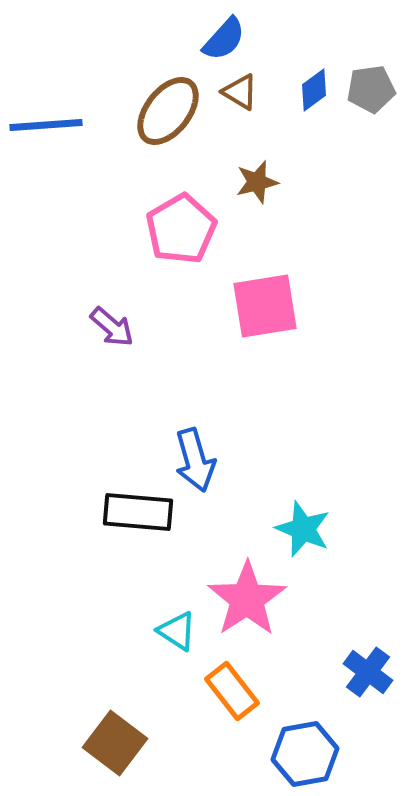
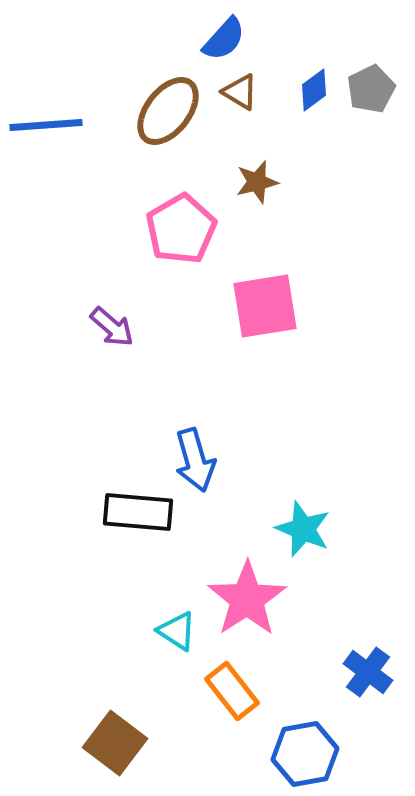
gray pentagon: rotated 18 degrees counterclockwise
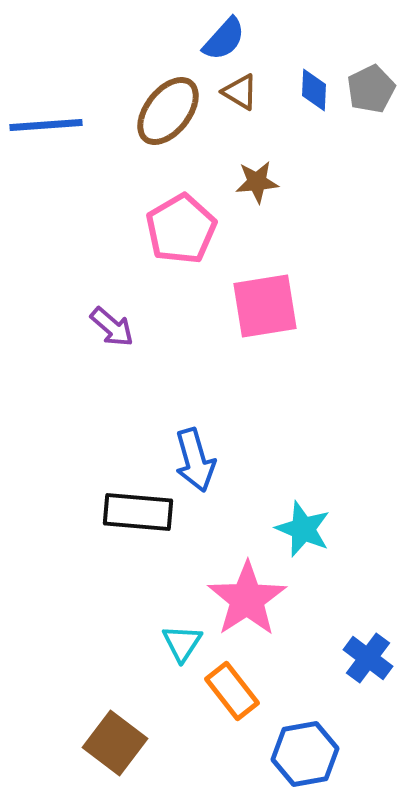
blue diamond: rotated 51 degrees counterclockwise
brown star: rotated 9 degrees clockwise
cyan triangle: moved 5 px right, 12 px down; rotated 30 degrees clockwise
blue cross: moved 14 px up
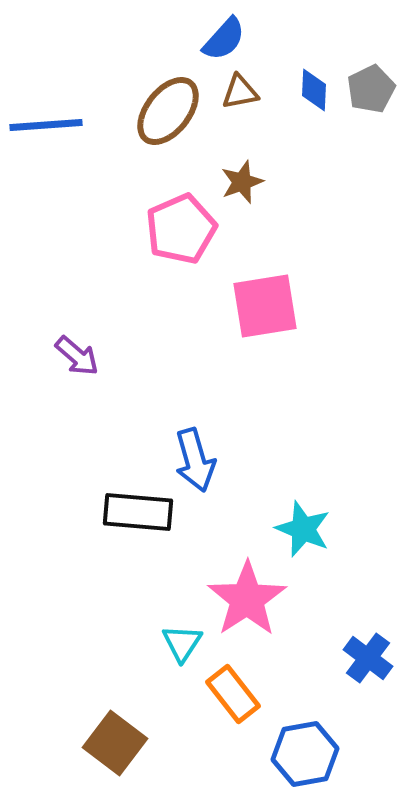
brown triangle: rotated 42 degrees counterclockwise
brown star: moved 15 px left; rotated 15 degrees counterclockwise
pink pentagon: rotated 6 degrees clockwise
purple arrow: moved 35 px left, 29 px down
orange rectangle: moved 1 px right, 3 px down
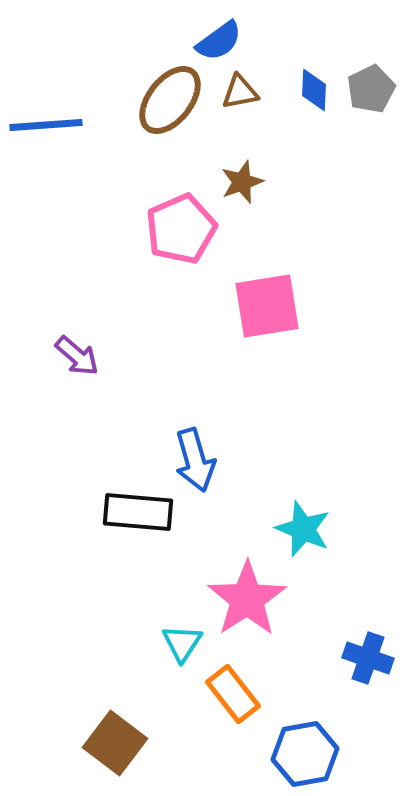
blue semicircle: moved 5 px left, 2 px down; rotated 12 degrees clockwise
brown ellipse: moved 2 px right, 11 px up
pink square: moved 2 px right
blue cross: rotated 18 degrees counterclockwise
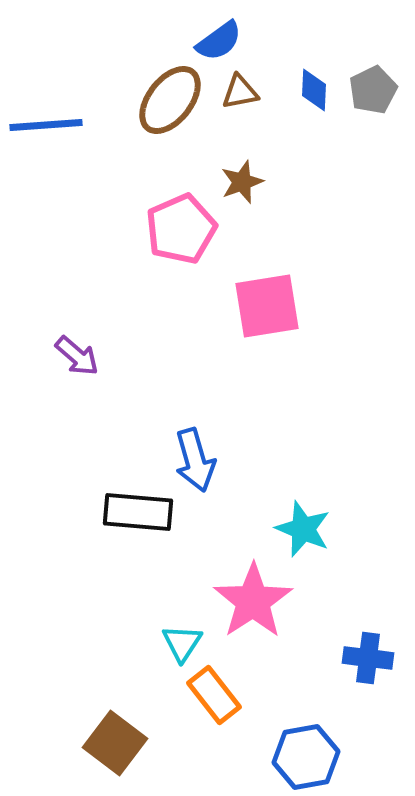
gray pentagon: moved 2 px right, 1 px down
pink star: moved 6 px right, 2 px down
blue cross: rotated 12 degrees counterclockwise
orange rectangle: moved 19 px left, 1 px down
blue hexagon: moved 1 px right, 3 px down
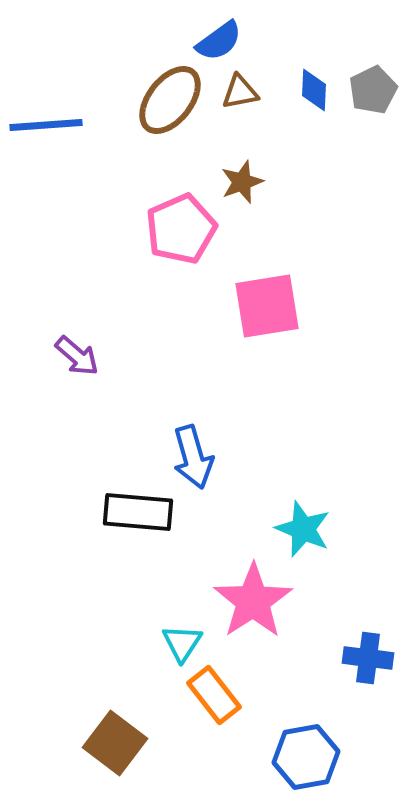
blue arrow: moved 2 px left, 3 px up
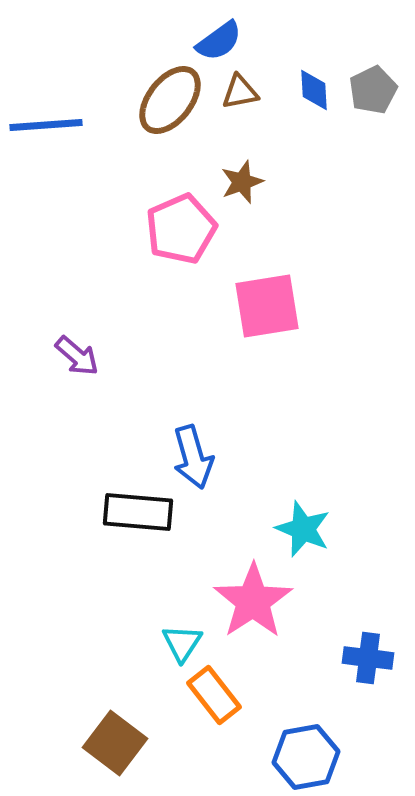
blue diamond: rotated 6 degrees counterclockwise
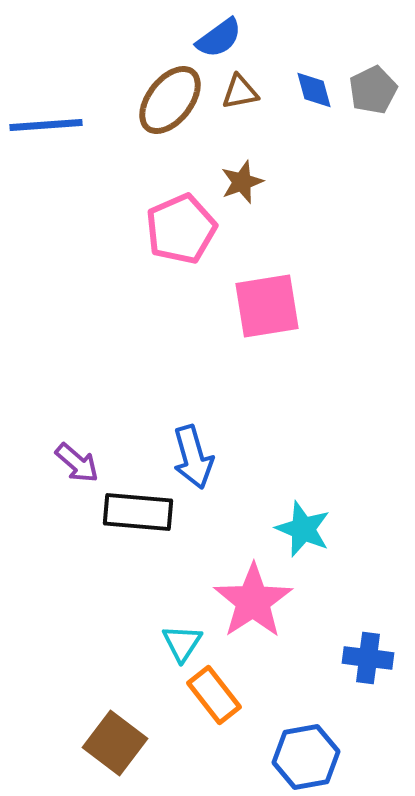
blue semicircle: moved 3 px up
blue diamond: rotated 12 degrees counterclockwise
purple arrow: moved 107 px down
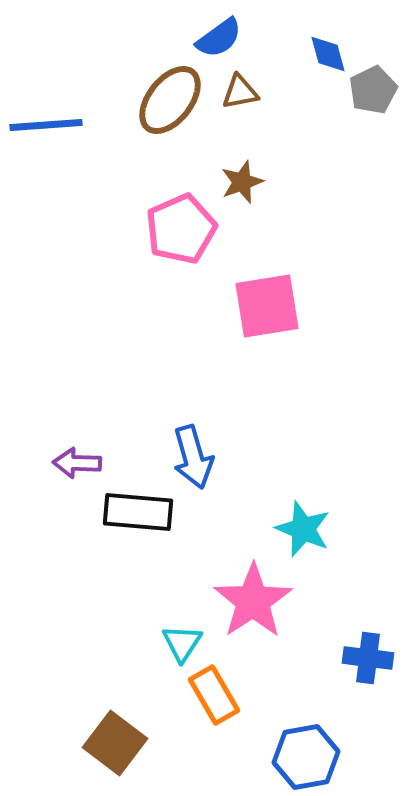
blue diamond: moved 14 px right, 36 px up
purple arrow: rotated 141 degrees clockwise
orange rectangle: rotated 8 degrees clockwise
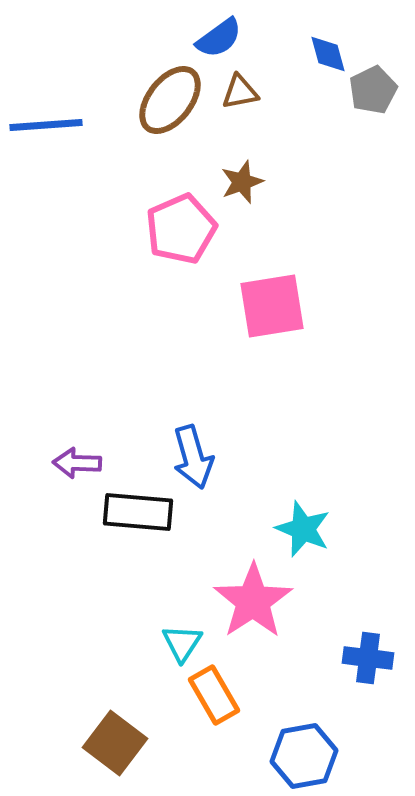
pink square: moved 5 px right
blue hexagon: moved 2 px left, 1 px up
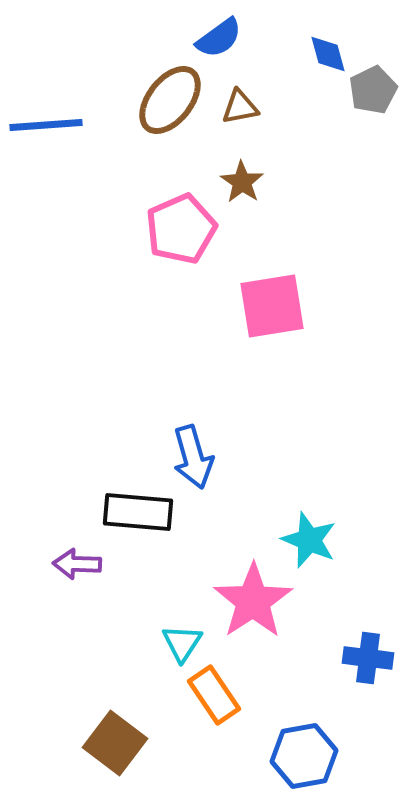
brown triangle: moved 15 px down
brown star: rotated 18 degrees counterclockwise
purple arrow: moved 101 px down
cyan star: moved 6 px right, 11 px down
orange rectangle: rotated 4 degrees counterclockwise
